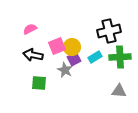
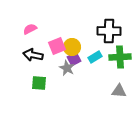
black cross: rotated 15 degrees clockwise
gray star: moved 2 px right, 2 px up
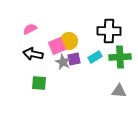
yellow circle: moved 3 px left, 6 px up
black arrow: moved 1 px up
purple square: rotated 16 degrees clockwise
gray star: moved 4 px left, 6 px up
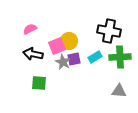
black cross: rotated 10 degrees clockwise
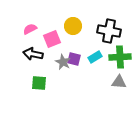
yellow circle: moved 4 px right, 15 px up
pink square: moved 5 px left, 7 px up
purple square: rotated 24 degrees clockwise
gray triangle: moved 9 px up
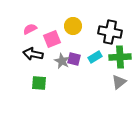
black cross: moved 1 px right, 1 px down
gray star: moved 1 px left, 1 px up
gray triangle: rotated 42 degrees counterclockwise
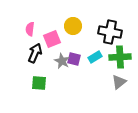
pink semicircle: rotated 56 degrees counterclockwise
black arrow: moved 2 px right, 1 px up; rotated 102 degrees clockwise
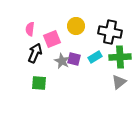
yellow circle: moved 3 px right
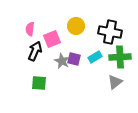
black arrow: moved 2 px up
gray triangle: moved 4 px left
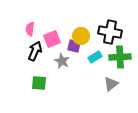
yellow circle: moved 5 px right, 10 px down
purple square: moved 13 px up
gray triangle: moved 4 px left, 2 px down
